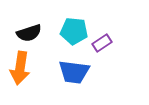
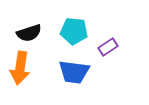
purple rectangle: moved 6 px right, 4 px down
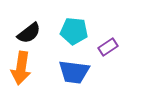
black semicircle: rotated 20 degrees counterclockwise
orange arrow: moved 1 px right
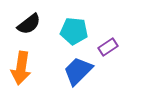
black semicircle: moved 9 px up
blue trapezoid: moved 4 px right, 1 px up; rotated 128 degrees clockwise
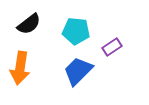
cyan pentagon: moved 2 px right
purple rectangle: moved 4 px right
orange arrow: moved 1 px left
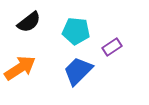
black semicircle: moved 2 px up
orange arrow: rotated 132 degrees counterclockwise
